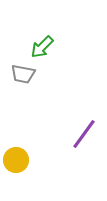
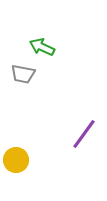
green arrow: rotated 70 degrees clockwise
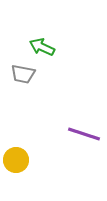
purple line: rotated 72 degrees clockwise
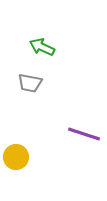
gray trapezoid: moved 7 px right, 9 px down
yellow circle: moved 3 px up
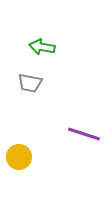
green arrow: rotated 15 degrees counterclockwise
yellow circle: moved 3 px right
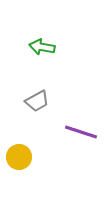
gray trapezoid: moved 7 px right, 18 px down; rotated 40 degrees counterclockwise
purple line: moved 3 px left, 2 px up
